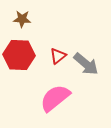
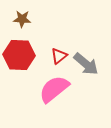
red triangle: moved 1 px right
pink semicircle: moved 1 px left, 9 px up
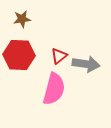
brown star: rotated 12 degrees counterclockwise
gray arrow: rotated 32 degrees counterclockwise
pink semicircle: rotated 144 degrees clockwise
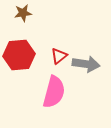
brown star: moved 1 px right, 6 px up
red hexagon: rotated 8 degrees counterclockwise
pink semicircle: moved 3 px down
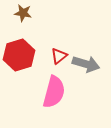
brown star: rotated 18 degrees clockwise
red hexagon: rotated 12 degrees counterclockwise
gray arrow: rotated 8 degrees clockwise
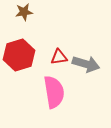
brown star: moved 1 px right, 1 px up; rotated 18 degrees counterclockwise
red triangle: moved 1 px down; rotated 30 degrees clockwise
pink semicircle: rotated 24 degrees counterclockwise
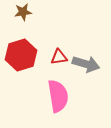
brown star: moved 1 px left
red hexagon: moved 2 px right
pink semicircle: moved 4 px right, 4 px down
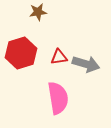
brown star: moved 15 px right
red hexagon: moved 2 px up
pink semicircle: moved 2 px down
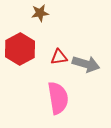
brown star: moved 2 px right, 1 px down
red hexagon: moved 1 px left, 4 px up; rotated 12 degrees counterclockwise
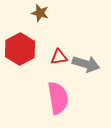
brown star: rotated 24 degrees clockwise
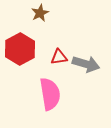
brown star: rotated 30 degrees clockwise
pink semicircle: moved 8 px left, 4 px up
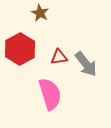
brown star: rotated 18 degrees counterclockwise
gray arrow: rotated 36 degrees clockwise
pink semicircle: rotated 8 degrees counterclockwise
